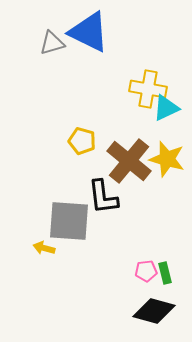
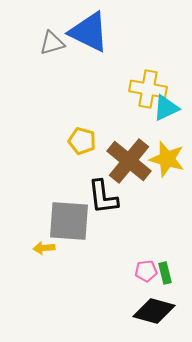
yellow arrow: rotated 20 degrees counterclockwise
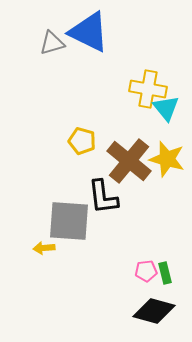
cyan triangle: rotated 44 degrees counterclockwise
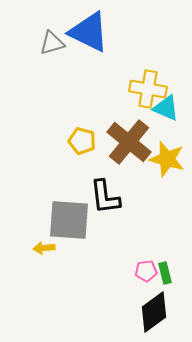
cyan triangle: rotated 28 degrees counterclockwise
brown cross: moved 19 px up
black L-shape: moved 2 px right
gray square: moved 1 px up
black diamond: moved 1 px down; rotated 51 degrees counterclockwise
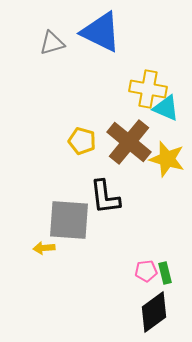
blue triangle: moved 12 px right
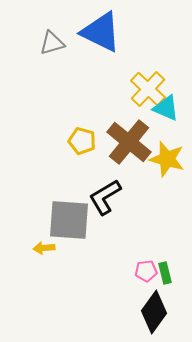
yellow cross: rotated 33 degrees clockwise
black L-shape: rotated 66 degrees clockwise
black diamond: rotated 18 degrees counterclockwise
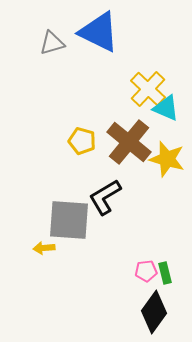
blue triangle: moved 2 px left
